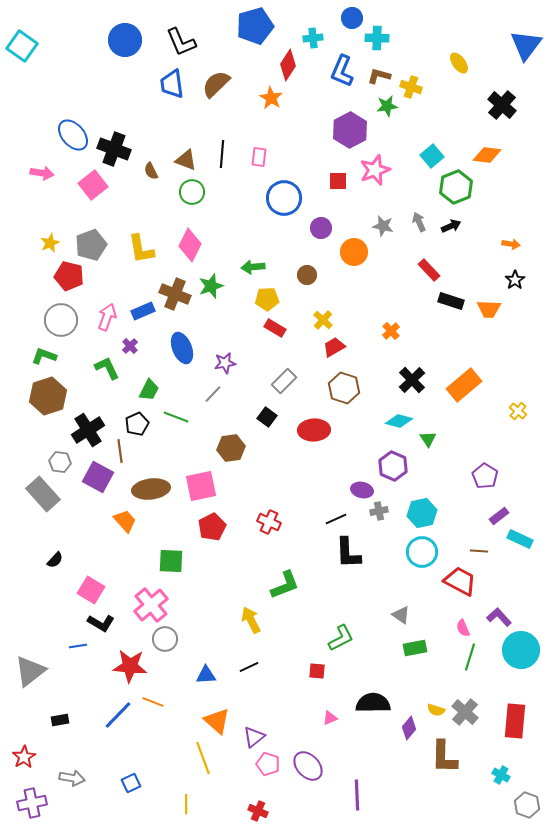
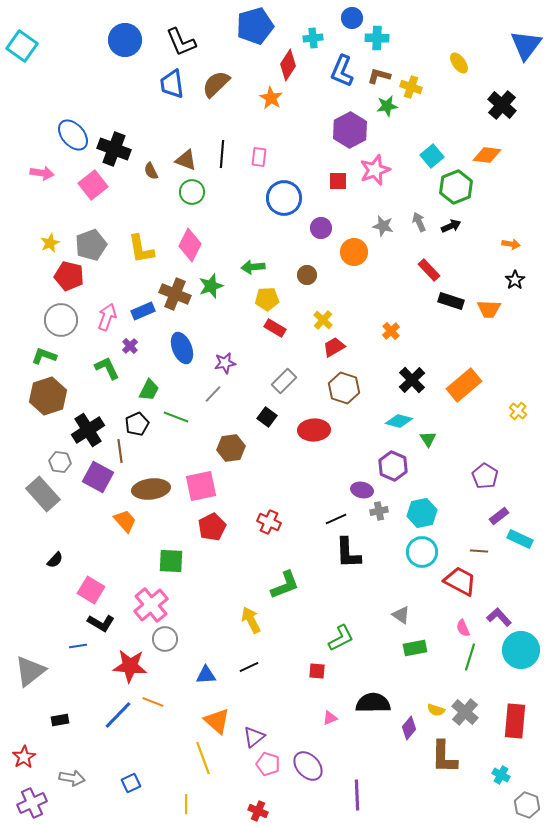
purple cross at (32, 803): rotated 12 degrees counterclockwise
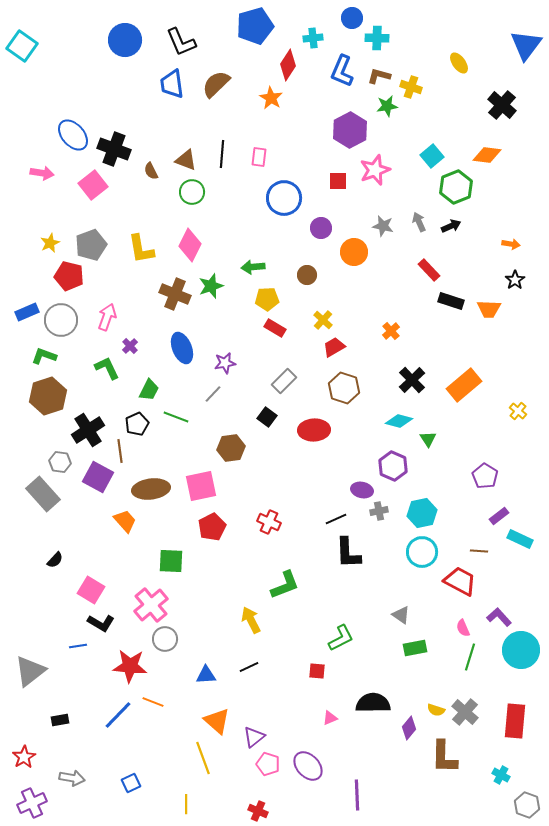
blue rectangle at (143, 311): moved 116 px left, 1 px down
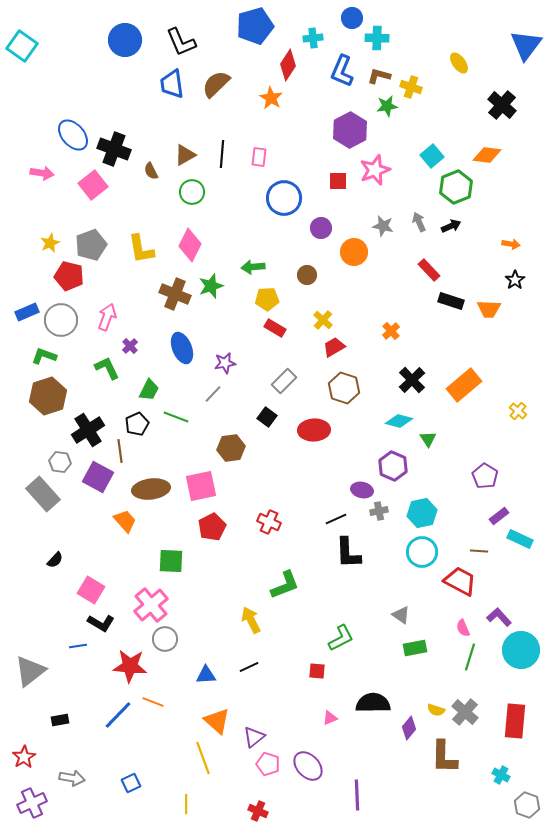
brown triangle at (186, 160): moved 1 px left, 5 px up; rotated 50 degrees counterclockwise
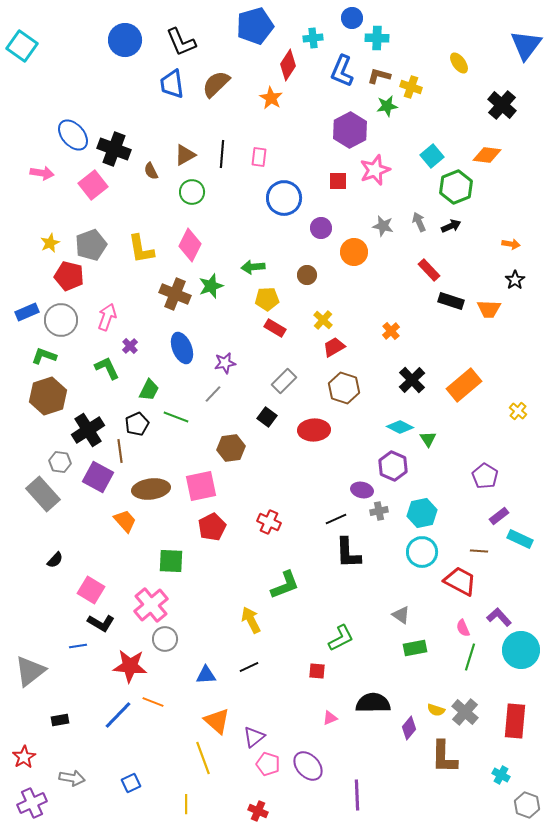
cyan diamond at (399, 421): moved 1 px right, 6 px down; rotated 12 degrees clockwise
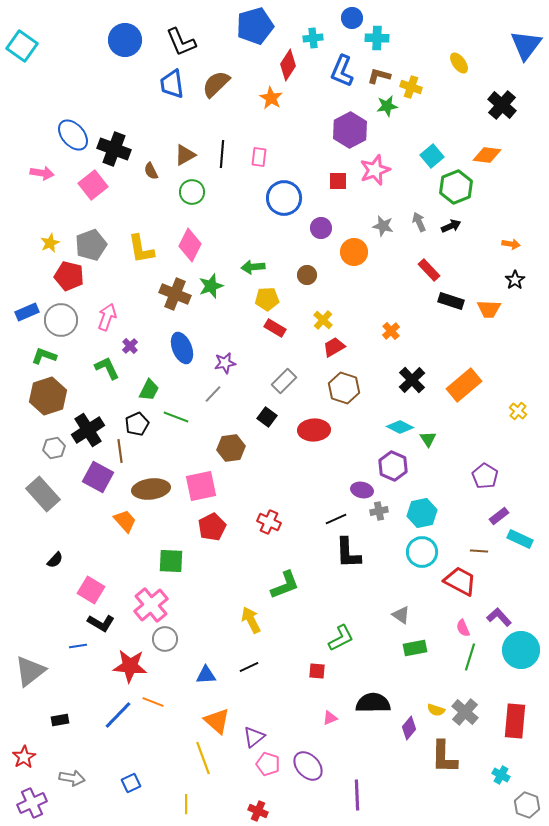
gray hexagon at (60, 462): moved 6 px left, 14 px up; rotated 20 degrees counterclockwise
